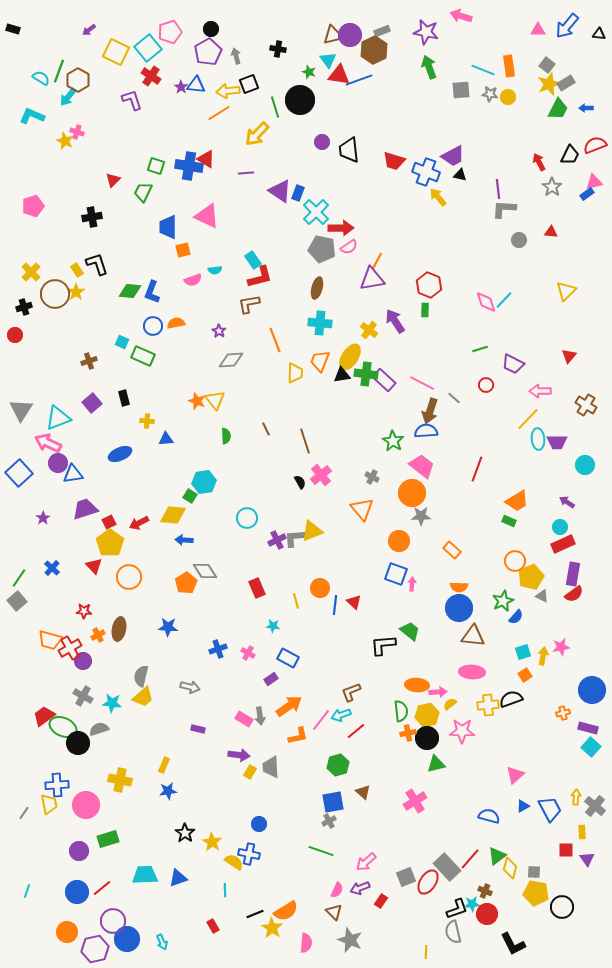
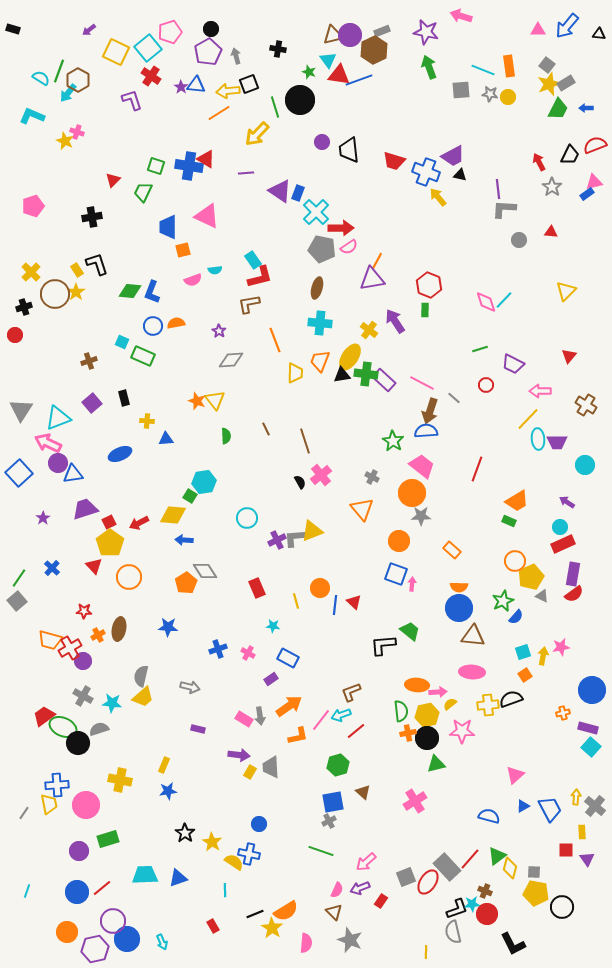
cyan arrow at (68, 97): moved 4 px up
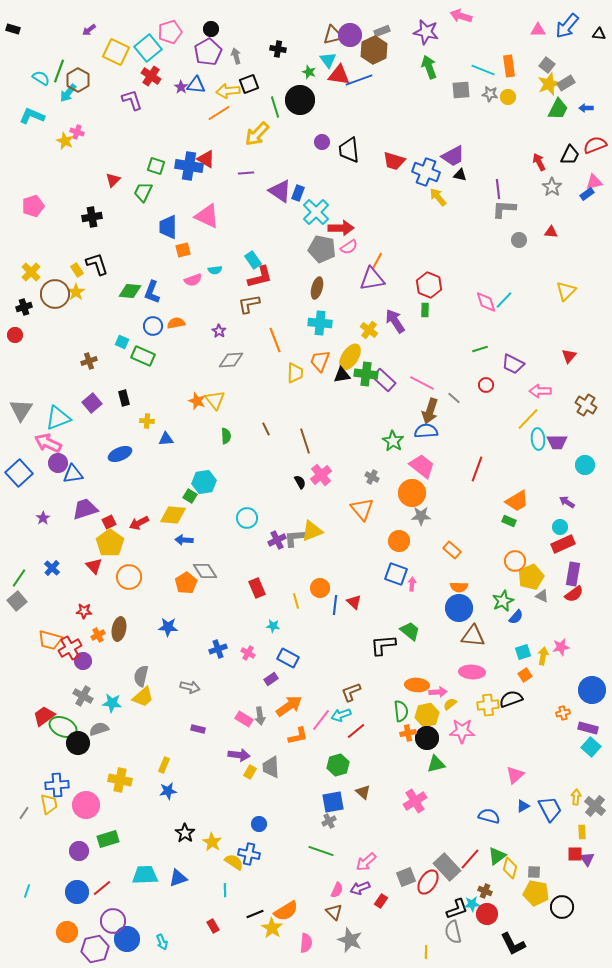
red square at (566, 850): moved 9 px right, 4 px down
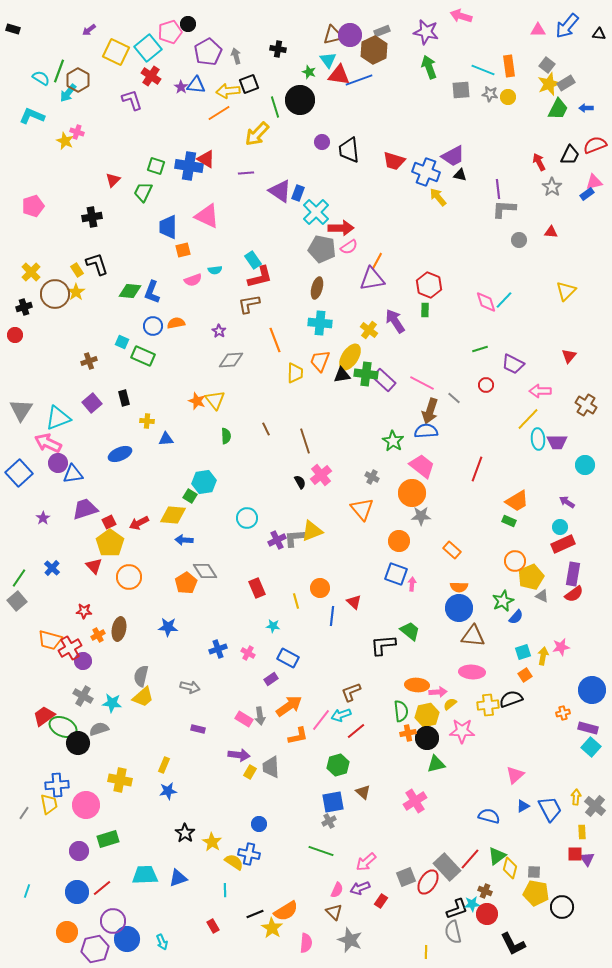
black circle at (211, 29): moved 23 px left, 5 px up
blue line at (335, 605): moved 3 px left, 11 px down
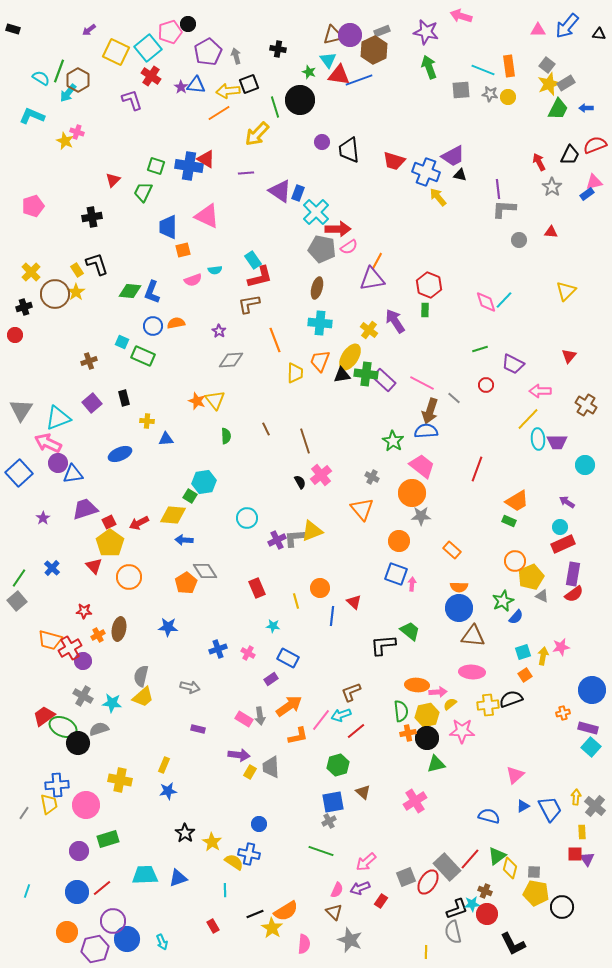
red arrow at (341, 228): moved 3 px left, 1 px down
pink semicircle at (306, 943): moved 2 px left, 1 px down
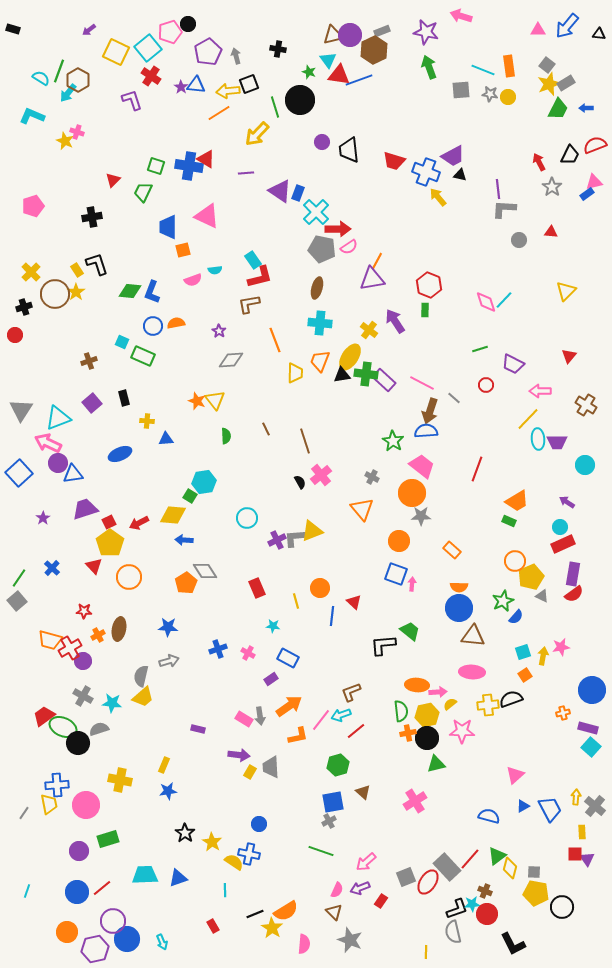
gray arrow at (190, 687): moved 21 px left, 26 px up; rotated 30 degrees counterclockwise
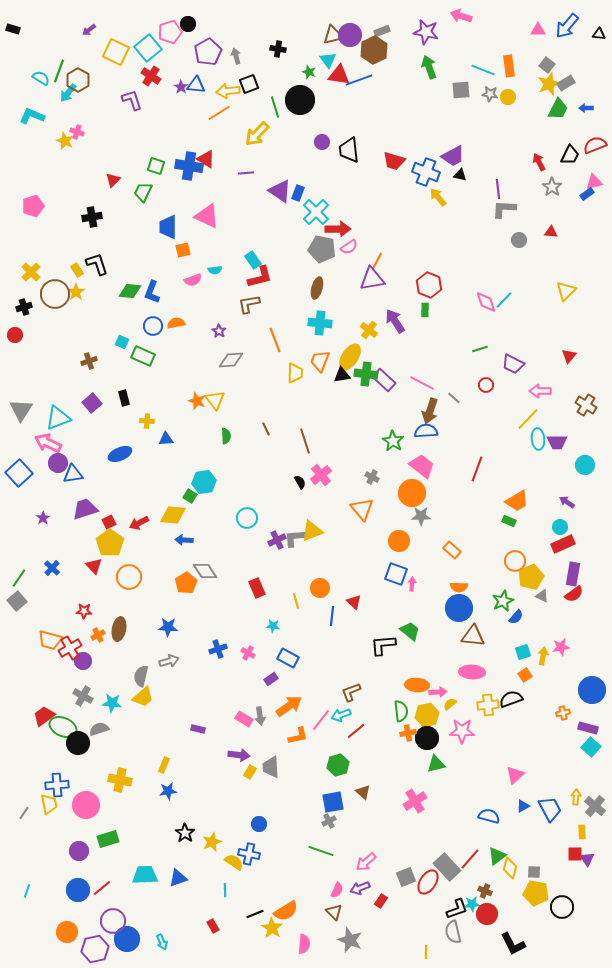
yellow star at (212, 842): rotated 18 degrees clockwise
blue circle at (77, 892): moved 1 px right, 2 px up
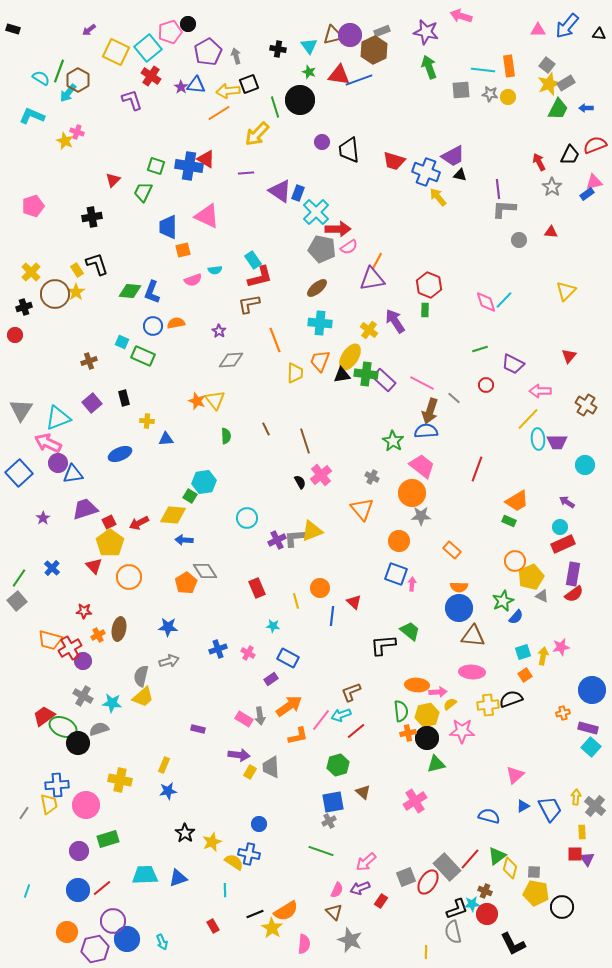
cyan triangle at (328, 60): moved 19 px left, 14 px up
cyan line at (483, 70): rotated 15 degrees counterclockwise
brown ellipse at (317, 288): rotated 35 degrees clockwise
